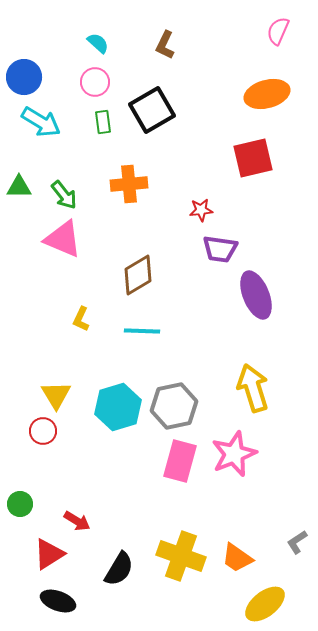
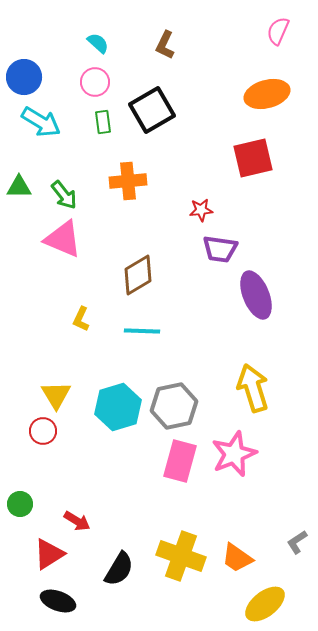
orange cross: moved 1 px left, 3 px up
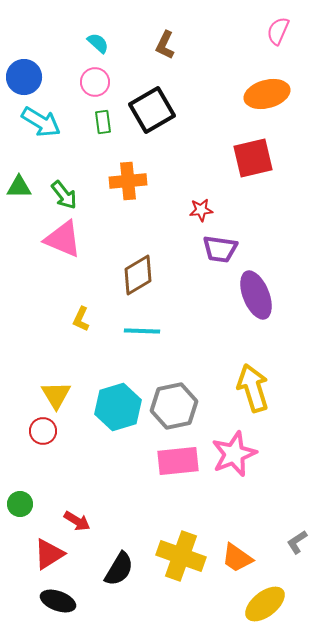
pink rectangle: moved 2 px left; rotated 69 degrees clockwise
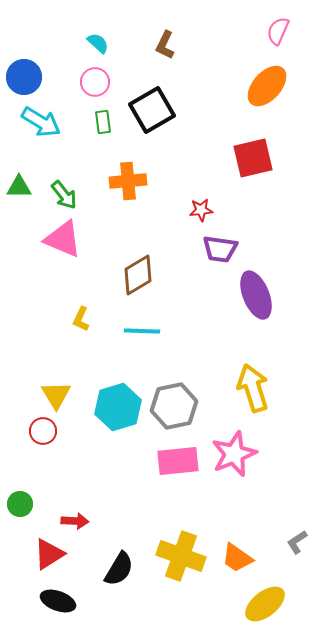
orange ellipse: moved 8 px up; rotated 33 degrees counterclockwise
red arrow: moved 2 px left; rotated 28 degrees counterclockwise
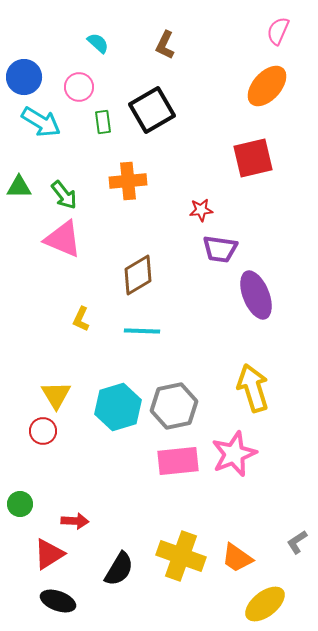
pink circle: moved 16 px left, 5 px down
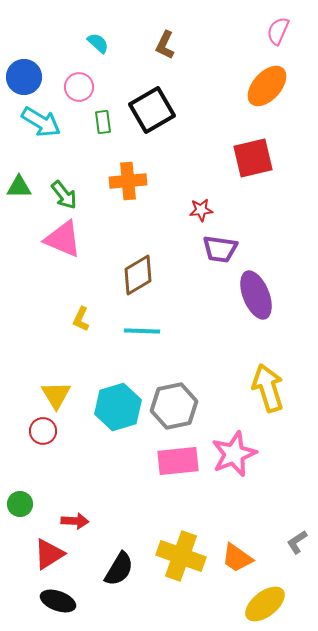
yellow arrow: moved 15 px right
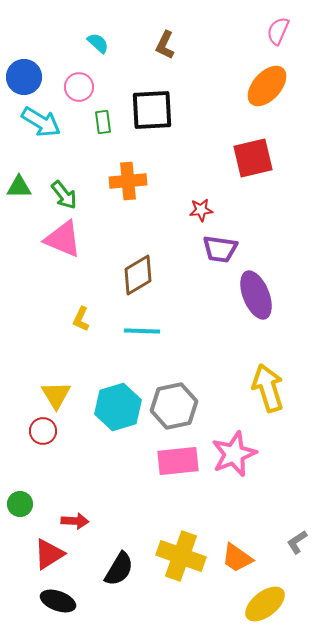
black square: rotated 27 degrees clockwise
